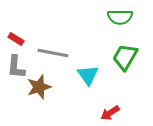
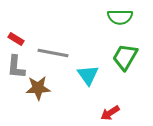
brown star: moved 1 px left, 1 px down; rotated 15 degrees clockwise
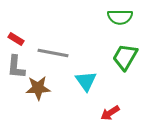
cyan triangle: moved 2 px left, 6 px down
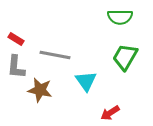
gray line: moved 2 px right, 2 px down
brown star: moved 2 px right, 2 px down; rotated 15 degrees clockwise
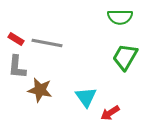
gray line: moved 8 px left, 12 px up
gray L-shape: moved 1 px right
cyan triangle: moved 16 px down
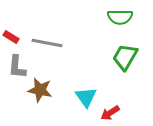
red rectangle: moved 5 px left, 2 px up
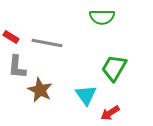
green semicircle: moved 18 px left
green trapezoid: moved 11 px left, 11 px down
brown star: rotated 15 degrees clockwise
cyan triangle: moved 2 px up
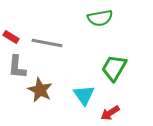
green semicircle: moved 2 px left, 1 px down; rotated 10 degrees counterclockwise
cyan triangle: moved 2 px left
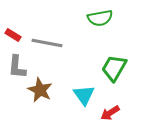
red rectangle: moved 2 px right, 2 px up
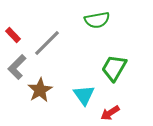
green semicircle: moved 3 px left, 2 px down
red rectangle: rotated 14 degrees clockwise
gray line: rotated 56 degrees counterclockwise
gray L-shape: rotated 40 degrees clockwise
brown star: rotated 15 degrees clockwise
